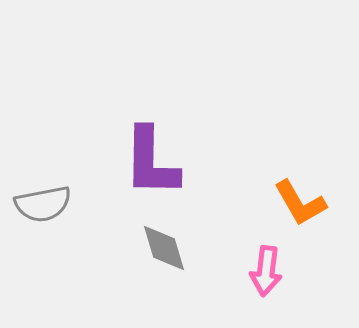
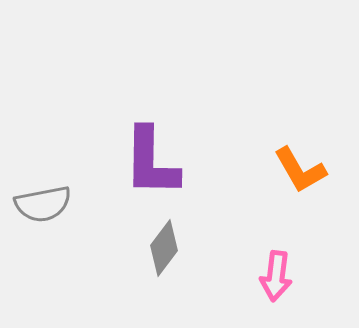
orange L-shape: moved 33 px up
gray diamond: rotated 54 degrees clockwise
pink arrow: moved 10 px right, 5 px down
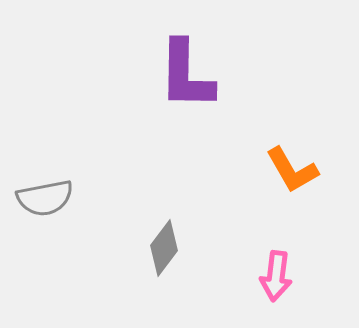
purple L-shape: moved 35 px right, 87 px up
orange L-shape: moved 8 px left
gray semicircle: moved 2 px right, 6 px up
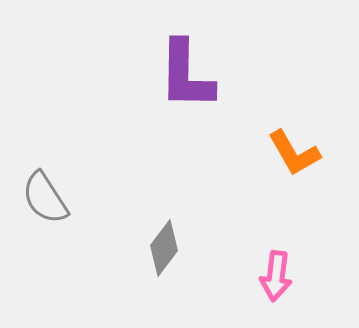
orange L-shape: moved 2 px right, 17 px up
gray semicircle: rotated 68 degrees clockwise
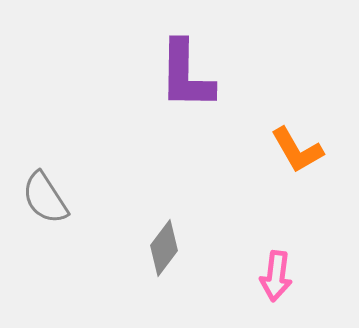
orange L-shape: moved 3 px right, 3 px up
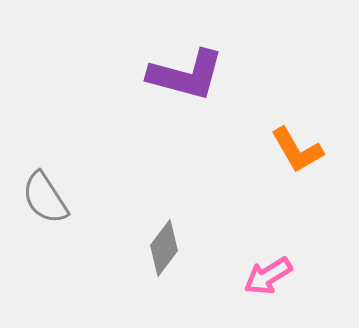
purple L-shape: rotated 76 degrees counterclockwise
pink arrow: moved 8 px left; rotated 51 degrees clockwise
